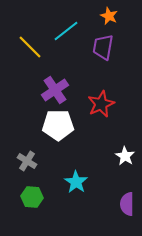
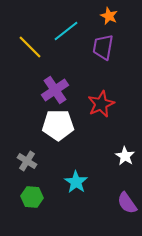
purple semicircle: moved 1 px up; rotated 35 degrees counterclockwise
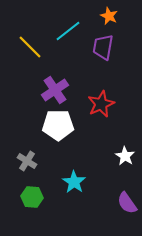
cyan line: moved 2 px right
cyan star: moved 2 px left
